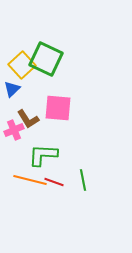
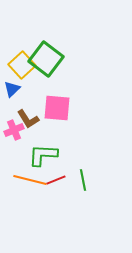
green square: rotated 12 degrees clockwise
pink square: moved 1 px left
red line: moved 2 px right, 2 px up; rotated 42 degrees counterclockwise
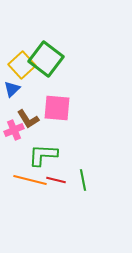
red line: rotated 36 degrees clockwise
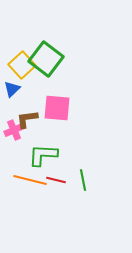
brown L-shape: moved 1 px left; rotated 115 degrees clockwise
